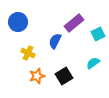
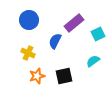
blue circle: moved 11 px right, 2 px up
cyan semicircle: moved 2 px up
black square: rotated 18 degrees clockwise
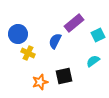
blue circle: moved 11 px left, 14 px down
cyan square: moved 1 px down
orange star: moved 3 px right, 6 px down
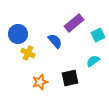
blue semicircle: rotated 112 degrees clockwise
black square: moved 6 px right, 2 px down
